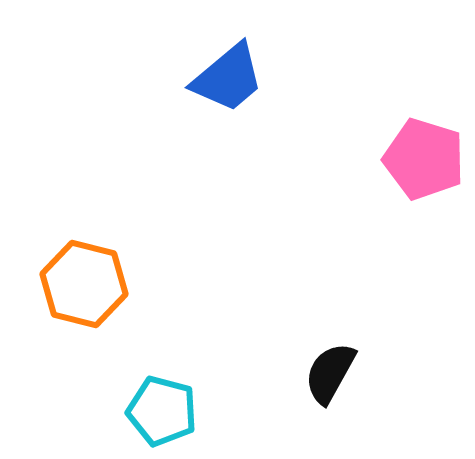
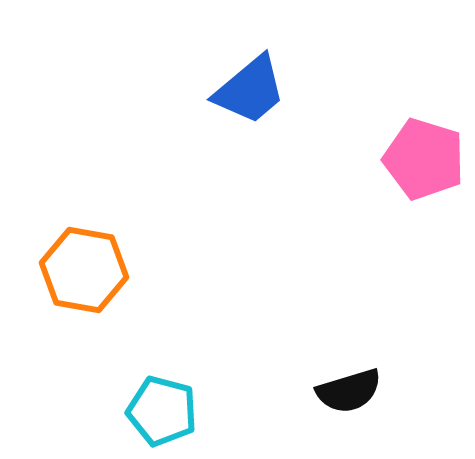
blue trapezoid: moved 22 px right, 12 px down
orange hexagon: moved 14 px up; rotated 4 degrees counterclockwise
black semicircle: moved 19 px right, 18 px down; rotated 136 degrees counterclockwise
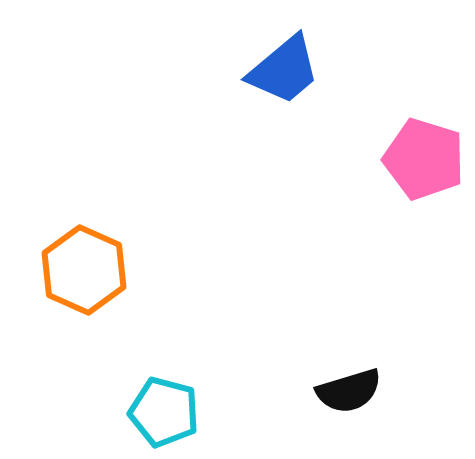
blue trapezoid: moved 34 px right, 20 px up
orange hexagon: rotated 14 degrees clockwise
cyan pentagon: moved 2 px right, 1 px down
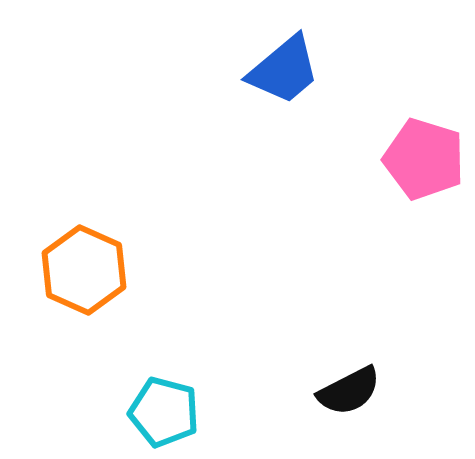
black semicircle: rotated 10 degrees counterclockwise
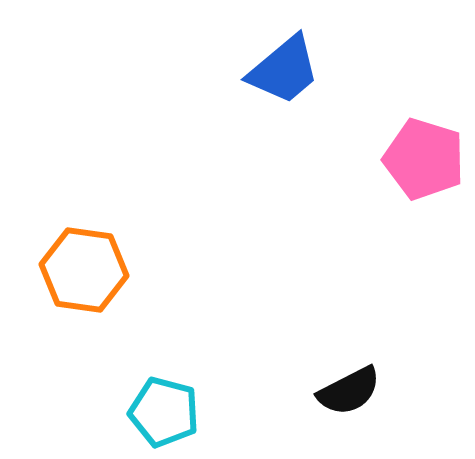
orange hexagon: rotated 16 degrees counterclockwise
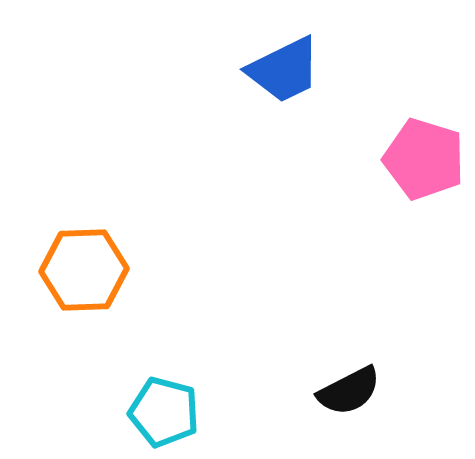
blue trapezoid: rotated 14 degrees clockwise
orange hexagon: rotated 10 degrees counterclockwise
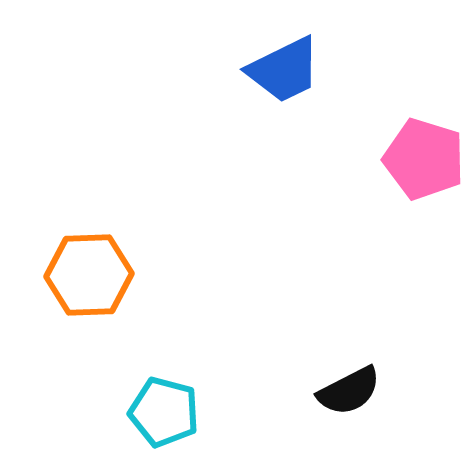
orange hexagon: moved 5 px right, 5 px down
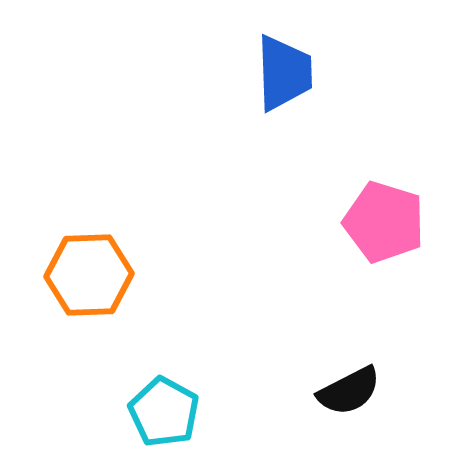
blue trapezoid: moved 3 px down; rotated 66 degrees counterclockwise
pink pentagon: moved 40 px left, 63 px down
cyan pentagon: rotated 14 degrees clockwise
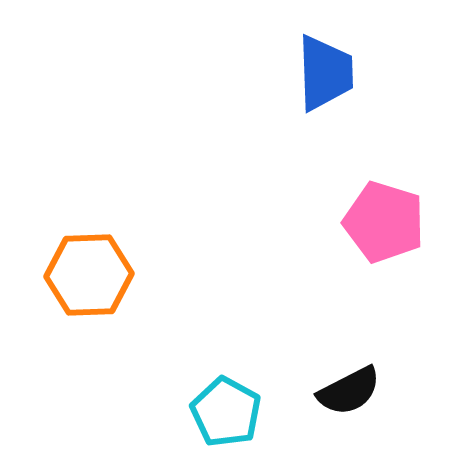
blue trapezoid: moved 41 px right
cyan pentagon: moved 62 px right
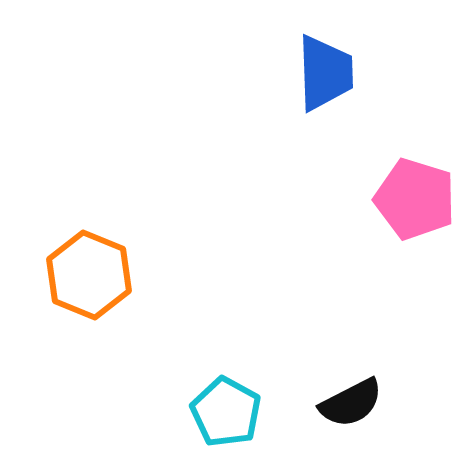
pink pentagon: moved 31 px right, 23 px up
orange hexagon: rotated 24 degrees clockwise
black semicircle: moved 2 px right, 12 px down
